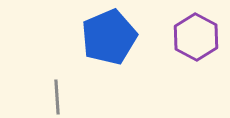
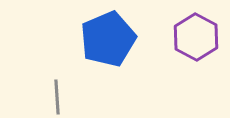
blue pentagon: moved 1 px left, 2 px down
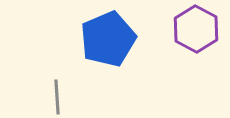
purple hexagon: moved 8 px up
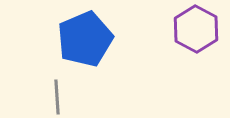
blue pentagon: moved 23 px left
